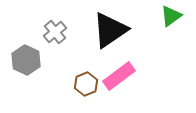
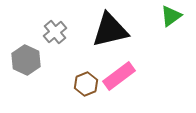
black triangle: rotated 21 degrees clockwise
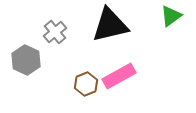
black triangle: moved 5 px up
pink rectangle: rotated 8 degrees clockwise
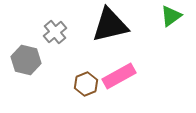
gray hexagon: rotated 12 degrees counterclockwise
